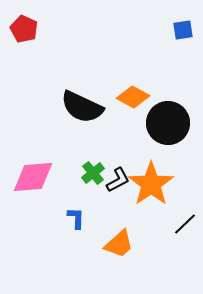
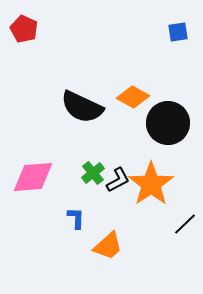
blue square: moved 5 px left, 2 px down
orange trapezoid: moved 11 px left, 2 px down
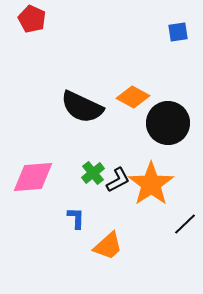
red pentagon: moved 8 px right, 10 px up
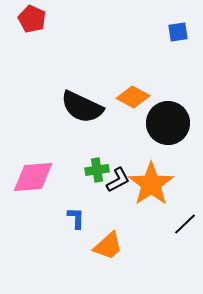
green cross: moved 4 px right, 3 px up; rotated 30 degrees clockwise
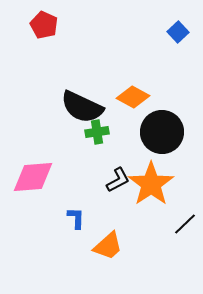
red pentagon: moved 12 px right, 6 px down
blue square: rotated 35 degrees counterclockwise
black circle: moved 6 px left, 9 px down
green cross: moved 38 px up
